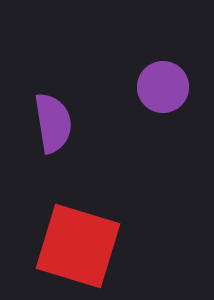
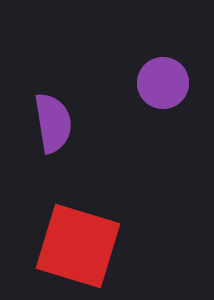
purple circle: moved 4 px up
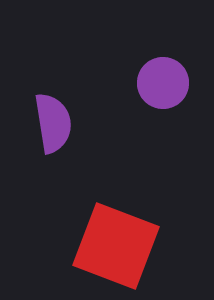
red square: moved 38 px right; rotated 4 degrees clockwise
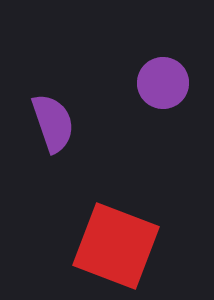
purple semicircle: rotated 10 degrees counterclockwise
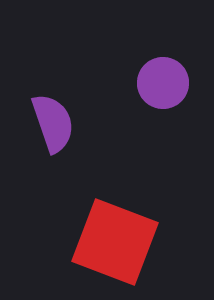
red square: moved 1 px left, 4 px up
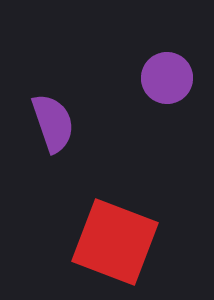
purple circle: moved 4 px right, 5 px up
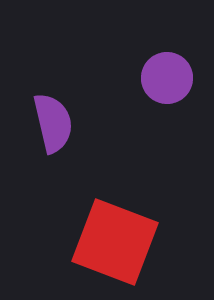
purple semicircle: rotated 6 degrees clockwise
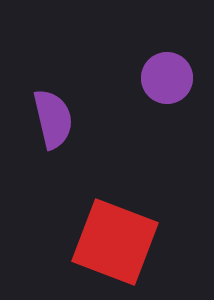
purple semicircle: moved 4 px up
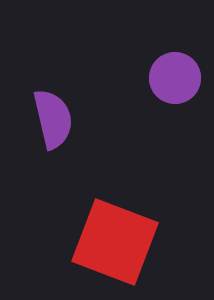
purple circle: moved 8 px right
